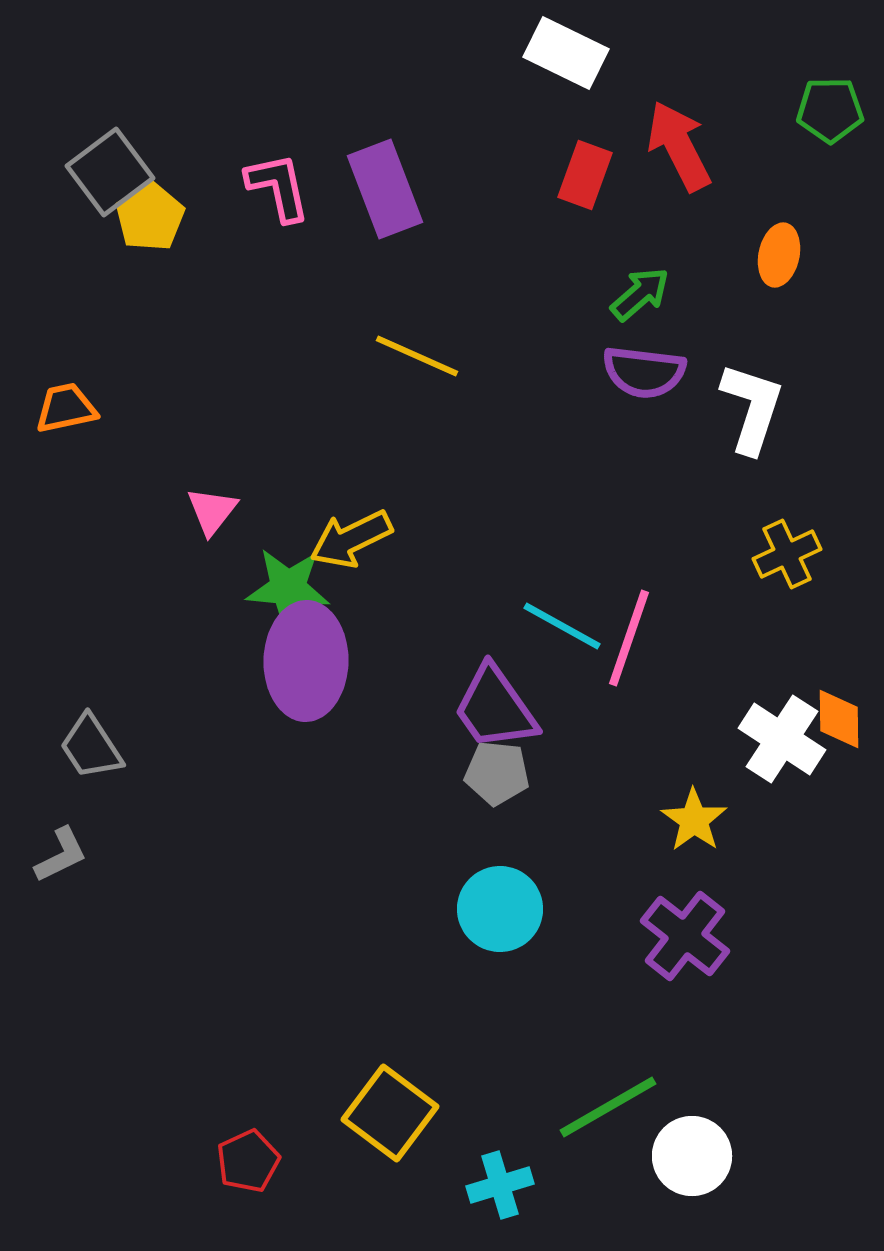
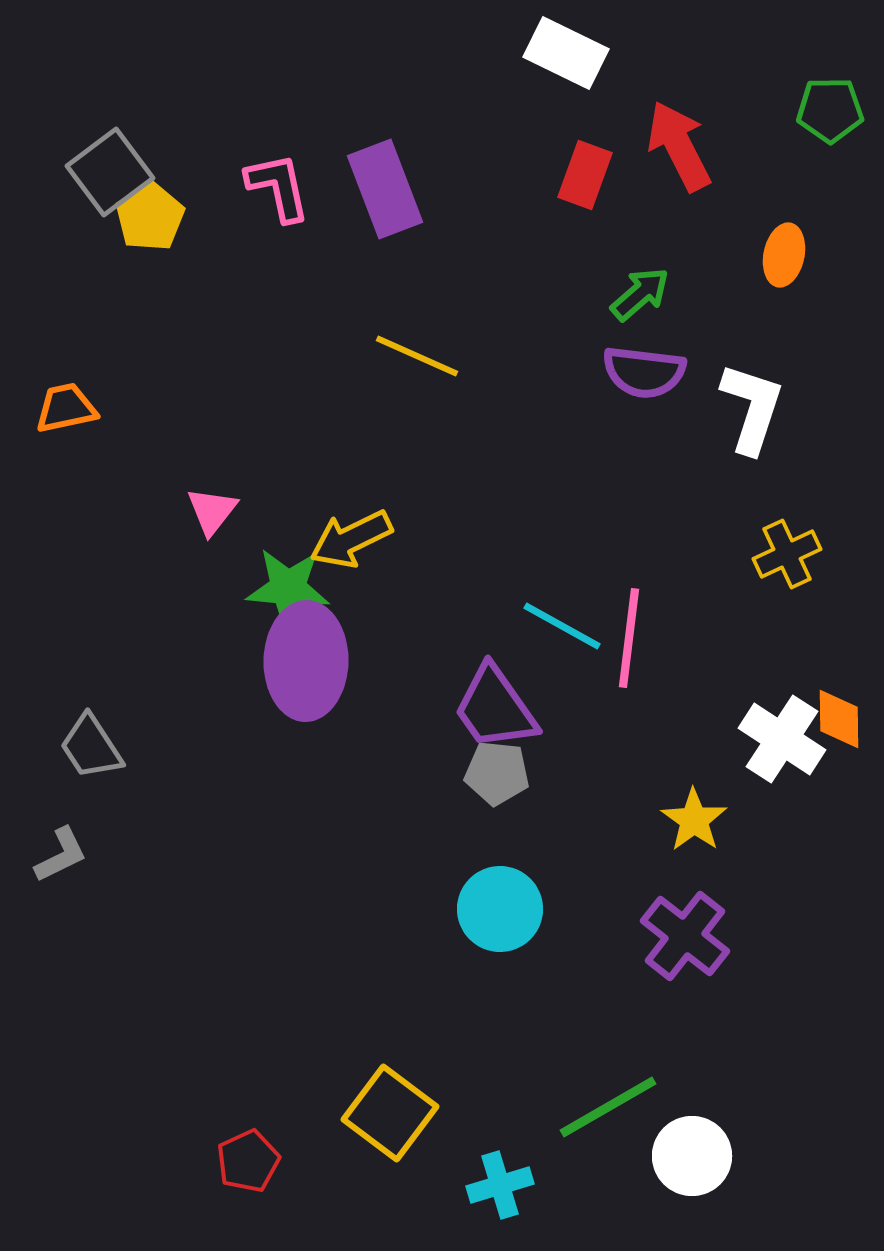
orange ellipse: moved 5 px right
pink line: rotated 12 degrees counterclockwise
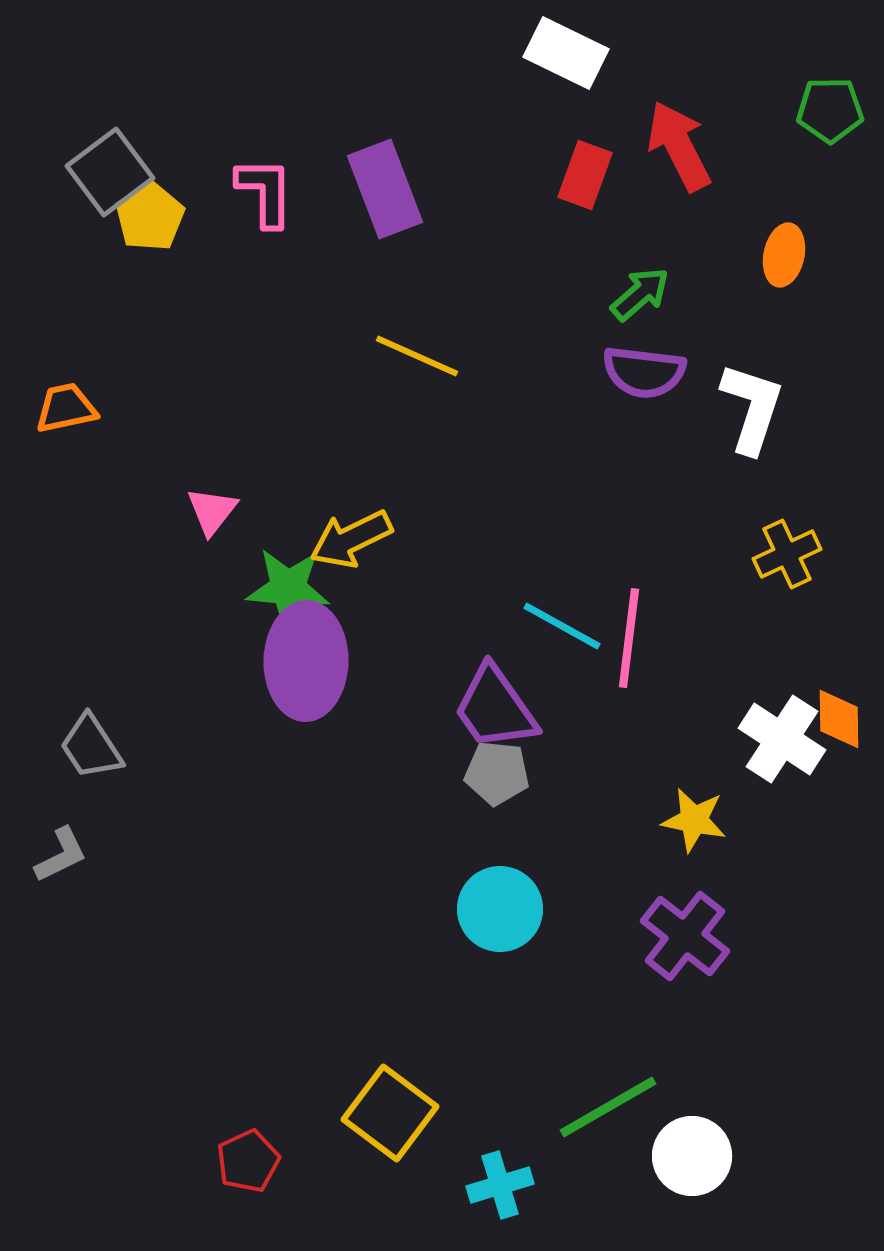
pink L-shape: moved 13 px left, 5 px down; rotated 12 degrees clockwise
yellow star: rotated 24 degrees counterclockwise
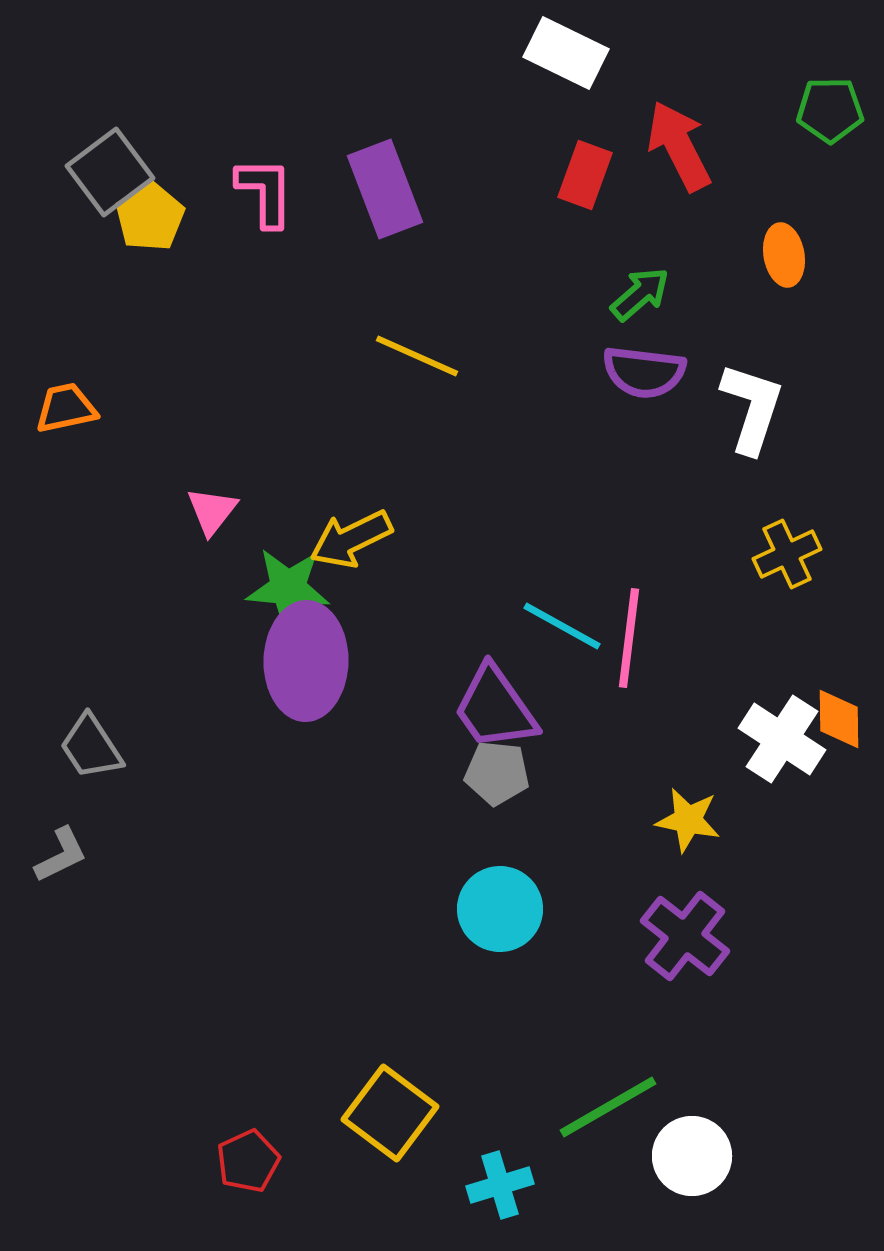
orange ellipse: rotated 22 degrees counterclockwise
yellow star: moved 6 px left
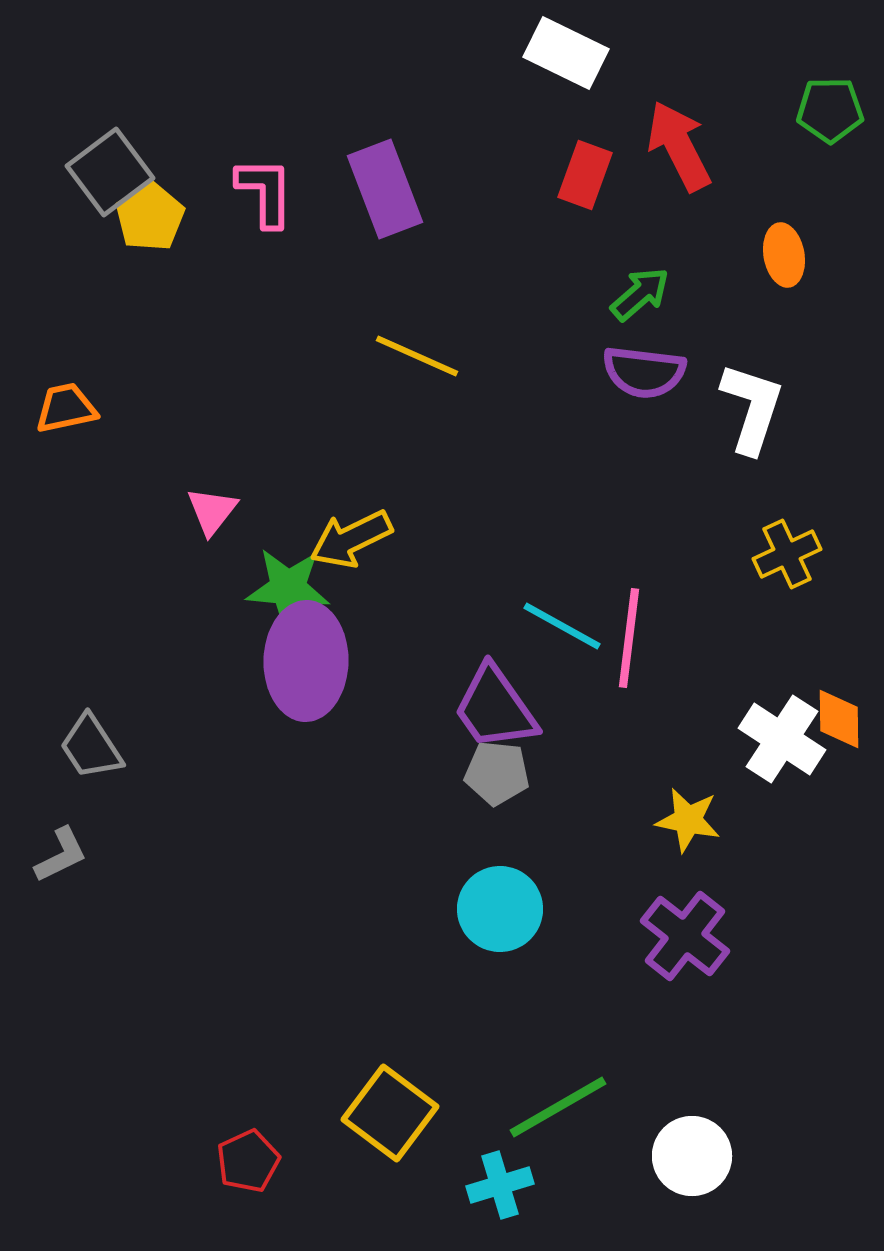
green line: moved 50 px left
